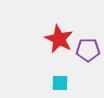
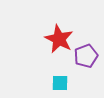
purple pentagon: moved 2 px left, 6 px down; rotated 20 degrees counterclockwise
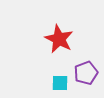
purple pentagon: moved 17 px down
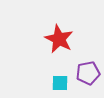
purple pentagon: moved 2 px right; rotated 10 degrees clockwise
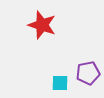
red star: moved 17 px left, 14 px up; rotated 8 degrees counterclockwise
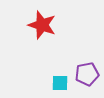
purple pentagon: moved 1 px left, 1 px down
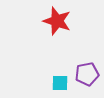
red star: moved 15 px right, 4 px up
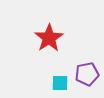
red star: moved 8 px left, 17 px down; rotated 20 degrees clockwise
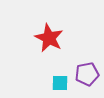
red star: rotated 12 degrees counterclockwise
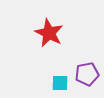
red star: moved 5 px up
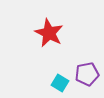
cyan square: rotated 30 degrees clockwise
